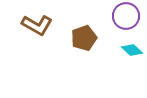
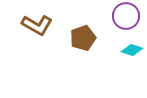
brown pentagon: moved 1 px left
cyan diamond: rotated 25 degrees counterclockwise
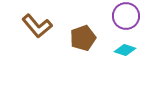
brown L-shape: moved 1 px down; rotated 20 degrees clockwise
cyan diamond: moved 7 px left
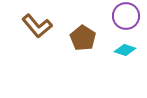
brown pentagon: rotated 20 degrees counterclockwise
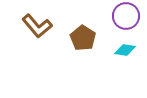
cyan diamond: rotated 10 degrees counterclockwise
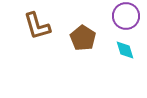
brown L-shape: rotated 24 degrees clockwise
cyan diamond: rotated 65 degrees clockwise
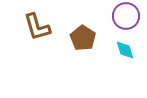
brown L-shape: moved 1 px down
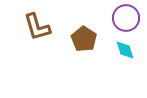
purple circle: moved 2 px down
brown pentagon: moved 1 px right, 1 px down
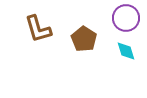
brown L-shape: moved 1 px right, 2 px down
cyan diamond: moved 1 px right, 1 px down
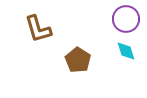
purple circle: moved 1 px down
brown pentagon: moved 6 px left, 21 px down
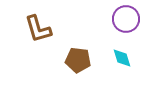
cyan diamond: moved 4 px left, 7 px down
brown pentagon: rotated 25 degrees counterclockwise
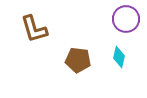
brown L-shape: moved 4 px left
cyan diamond: moved 3 px left, 1 px up; rotated 30 degrees clockwise
